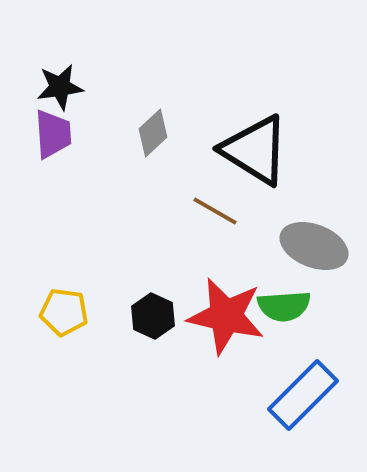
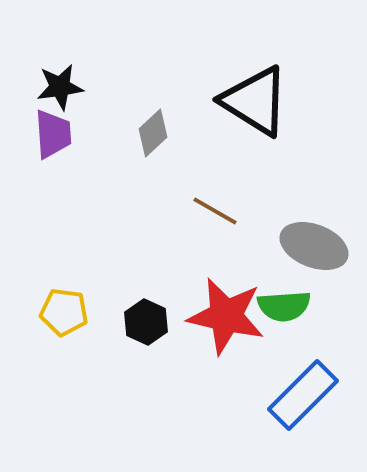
black triangle: moved 49 px up
black hexagon: moved 7 px left, 6 px down
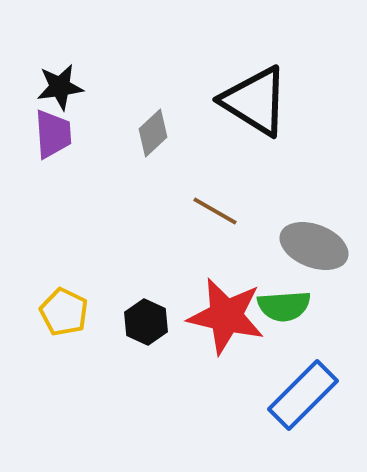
yellow pentagon: rotated 18 degrees clockwise
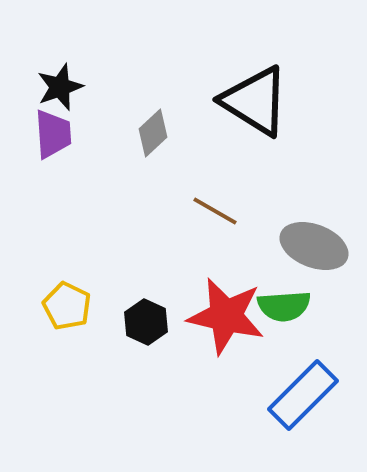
black star: rotated 12 degrees counterclockwise
yellow pentagon: moved 3 px right, 6 px up
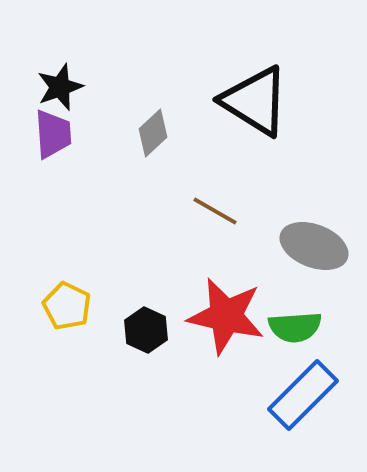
green semicircle: moved 11 px right, 21 px down
black hexagon: moved 8 px down
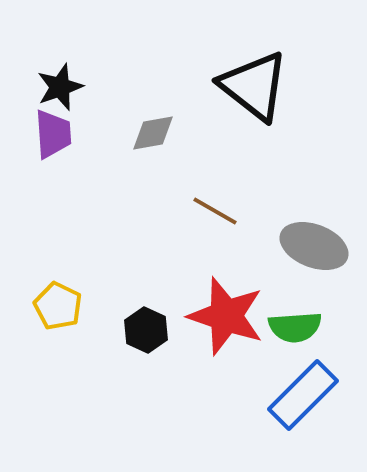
black triangle: moved 1 px left, 15 px up; rotated 6 degrees clockwise
gray diamond: rotated 33 degrees clockwise
yellow pentagon: moved 9 px left
red star: rotated 6 degrees clockwise
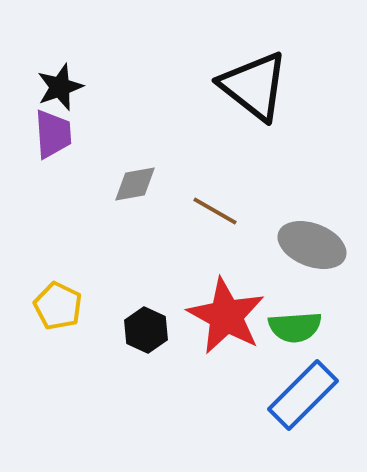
gray diamond: moved 18 px left, 51 px down
gray ellipse: moved 2 px left, 1 px up
red star: rotated 10 degrees clockwise
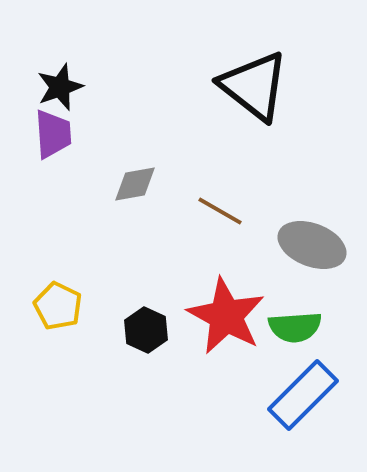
brown line: moved 5 px right
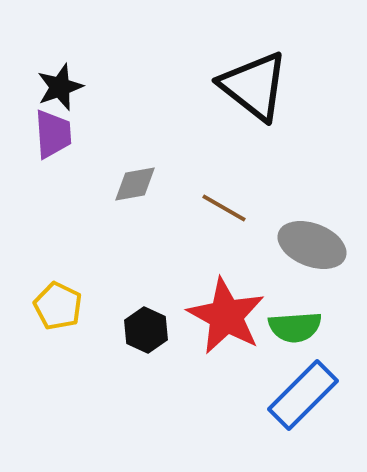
brown line: moved 4 px right, 3 px up
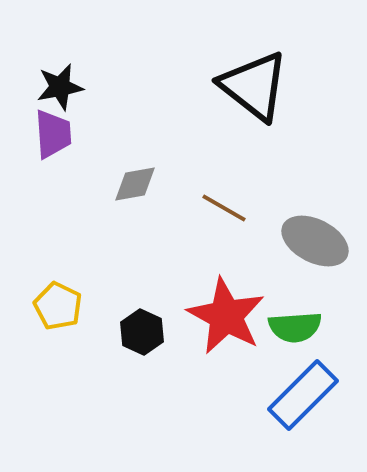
black star: rotated 9 degrees clockwise
gray ellipse: moved 3 px right, 4 px up; rotated 6 degrees clockwise
black hexagon: moved 4 px left, 2 px down
